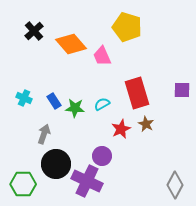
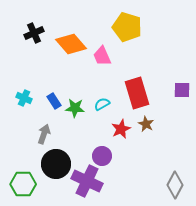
black cross: moved 2 px down; rotated 18 degrees clockwise
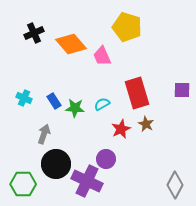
purple circle: moved 4 px right, 3 px down
